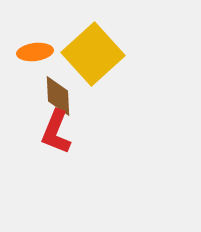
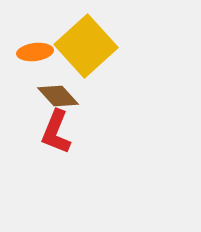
yellow square: moved 7 px left, 8 px up
brown diamond: rotated 39 degrees counterclockwise
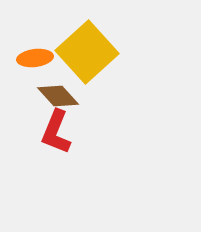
yellow square: moved 1 px right, 6 px down
orange ellipse: moved 6 px down
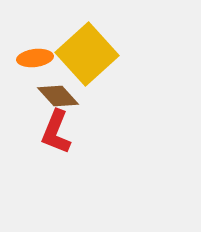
yellow square: moved 2 px down
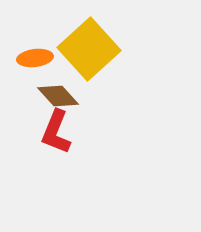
yellow square: moved 2 px right, 5 px up
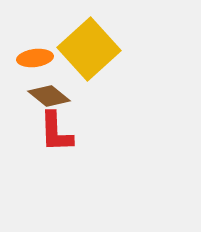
brown diamond: moved 9 px left; rotated 9 degrees counterclockwise
red L-shape: rotated 24 degrees counterclockwise
